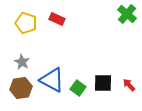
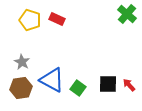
yellow pentagon: moved 4 px right, 3 px up
black square: moved 5 px right, 1 px down
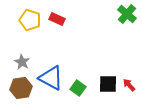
blue triangle: moved 1 px left, 2 px up
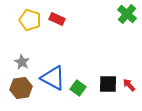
blue triangle: moved 2 px right
